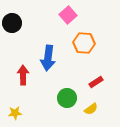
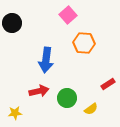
blue arrow: moved 2 px left, 2 px down
red arrow: moved 16 px right, 16 px down; rotated 78 degrees clockwise
red rectangle: moved 12 px right, 2 px down
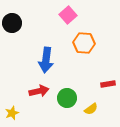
red rectangle: rotated 24 degrees clockwise
yellow star: moved 3 px left; rotated 16 degrees counterclockwise
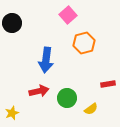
orange hexagon: rotated 20 degrees counterclockwise
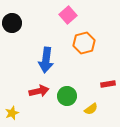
green circle: moved 2 px up
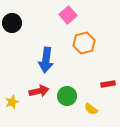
yellow semicircle: rotated 72 degrees clockwise
yellow star: moved 11 px up
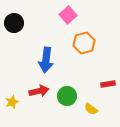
black circle: moved 2 px right
